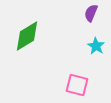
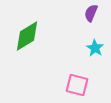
cyan star: moved 1 px left, 2 px down
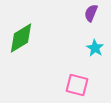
green diamond: moved 6 px left, 2 px down
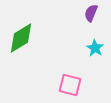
pink square: moved 7 px left
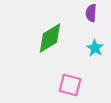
purple semicircle: rotated 18 degrees counterclockwise
green diamond: moved 29 px right
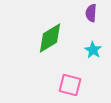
cyan star: moved 2 px left, 2 px down
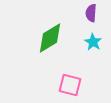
cyan star: moved 8 px up
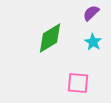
purple semicircle: rotated 42 degrees clockwise
pink square: moved 8 px right, 2 px up; rotated 10 degrees counterclockwise
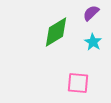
green diamond: moved 6 px right, 6 px up
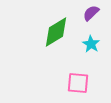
cyan star: moved 2 px left, 2 px down
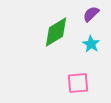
purple semicircle: moved 1 px down
pink square: rotated 10 degrees counterclockwise
